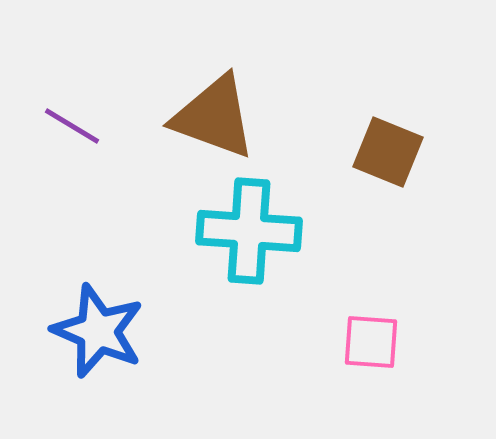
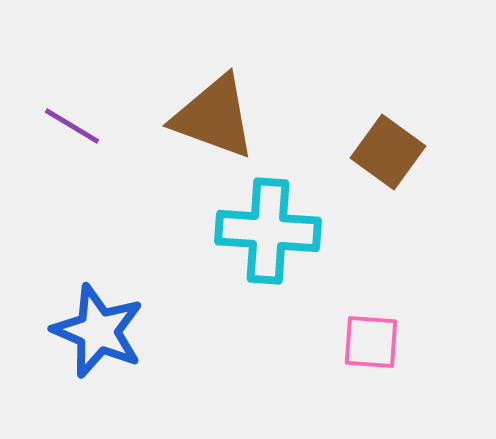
brown square: rotated 14 degrees clockwise
cyan cross: moved 19 px right
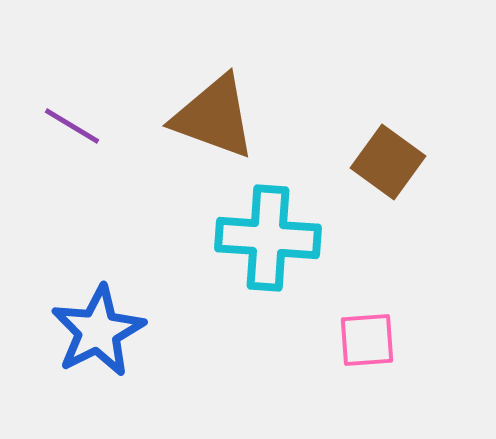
brown square: moved 10 px down
cyan cross: moved 7 px down
blue star: rotated 22 degrees clockwise
pink square: moved 4 px left, 2 px up; rotated 8 degrees counterclockwise
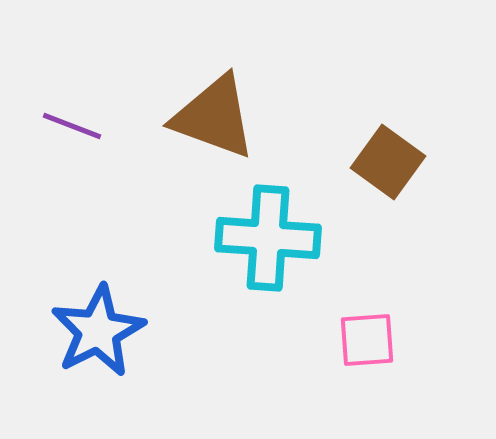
purple line: rotated 10 degrees counterclockwise
